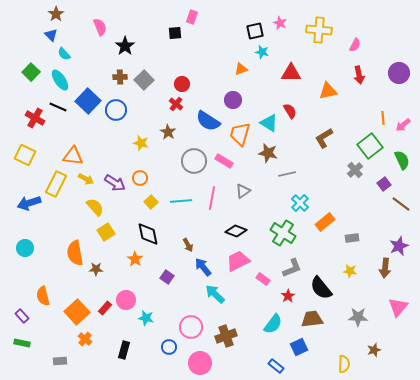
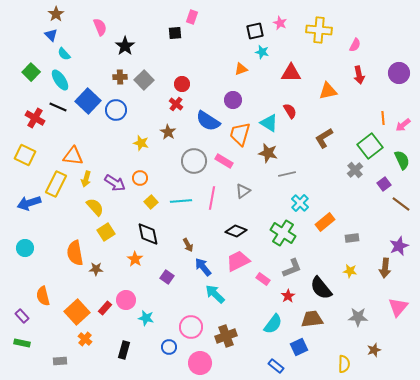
yellow arrow at (86, 179): rotated 77 degrees clockwise
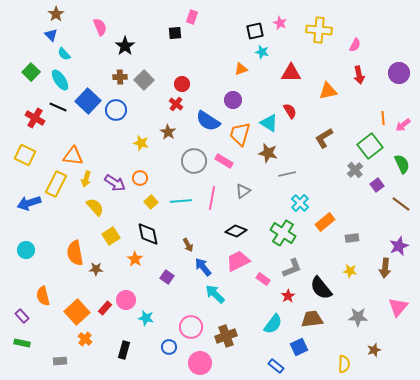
green semicircle at (402, 160): moved 4 px down
purple square at (384, 184): moved 7 px left, 1 px down
yellow square at (106, 232): moved 5 px right, 4 px down
cyan circle at (25, 248): moved 1 px right, 2 px down
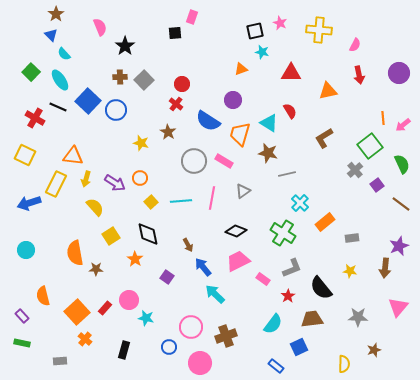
pink circle at (126, 300): moved 3 px right
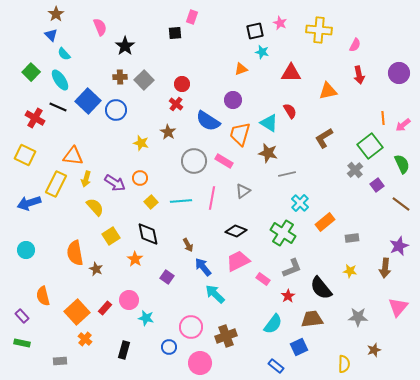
brown star at (96, 269): rotated 24 degrees clockwise
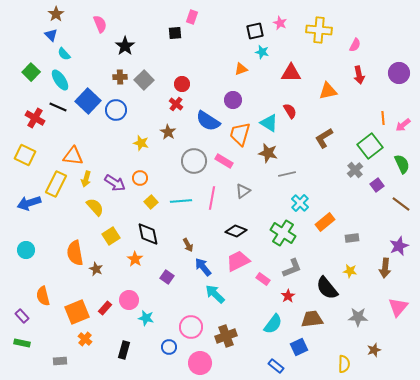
pink semicircle at (100, 27): moved 3 px up
black semicircle at (321, 288): moved 6 px right
orange square at (77, 312): rotated 20 degrees clockwise
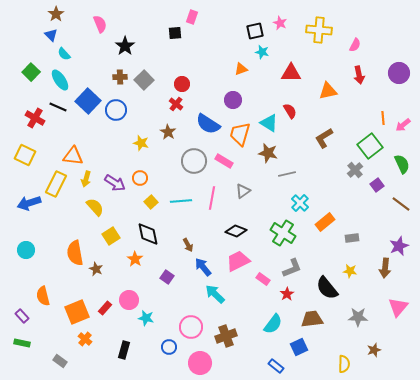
blue semicircle at (208, 121): moved 3 px down
red star at (288, 296): moved 1 px left, 2 px up
gray rectangle at (60, 361): rotated 40 degrees clockwise
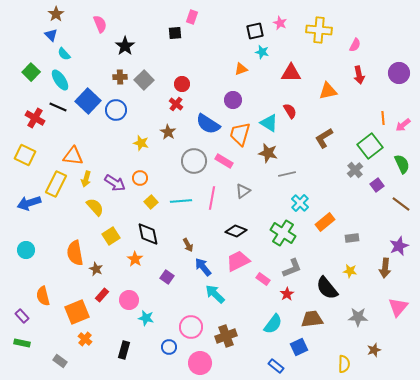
red rectangle at (105, 308): moved 3 px left, 13 px up
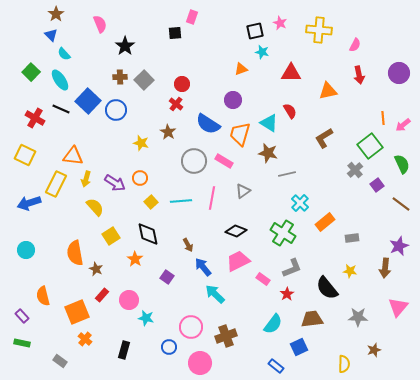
black line at (58, 107): moved 3 px right, 2 px down
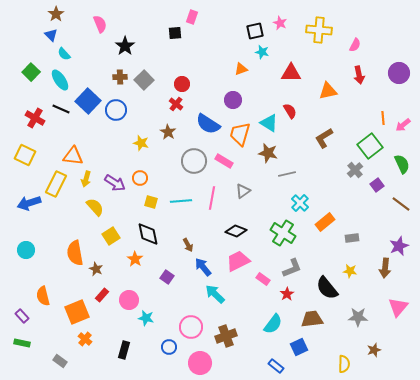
yellow square at (151, 202): rotated 32 degrees counterclockwise
